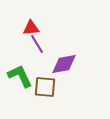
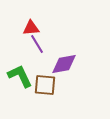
brown square: moved 2 px up
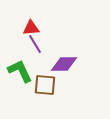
purple line: moved 2 px left
purple diamond: rotated 12 degrees clockwise
green L-shape: moved 5 px up
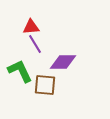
red triangle: moved 1 px up
purple diamond: moved 1 px left, 2 px up
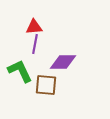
red triangle: moved 3 px right
purple line: rotated 42 degrees clockwise
brown square: moved 1 px right
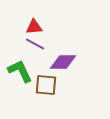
purple line: rotated 72 degrees counterclockwise
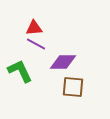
red triangle: moved 1 px down
purple line: moved 1 px right
brown square: moved 27 px right, 2 px down
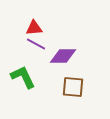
purple diamond: moved 6 px up
green L-shape: moved 3 px right, 6 px down
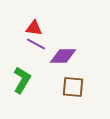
red triangle: rotated 12 degrees clockwise
green L-shape: moved 1 px left, 3 px down; rotated 56 degrees clockwise
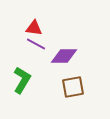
purple diamond: moved 1 px right
brown square: rotated 15 degrees counterclockwise
